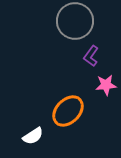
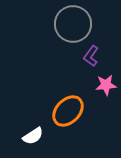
gray circle: moved 2 px left, 3 px down
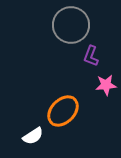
gray circle: moved 2 px left, 1 px down
purple L-shape: rotated 15 degrees counterclockwise
orange ellipse: moved 5 px left
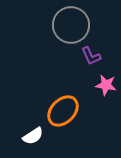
purple L-shape: rotated 45 degrees counterclockwise
pink star: rotated 15 degrees clockwise
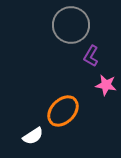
purple L-shape: rotated 55 degrees clockwise
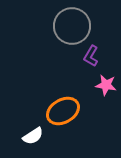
gray circle: moved 1 px right, 1 px down
orange ellipse: rotated 16 degrees clockwise
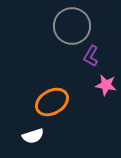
orange ellipse: moved 11 px left, 9 px up
white semicircle: rotated 15 degrees clockwise
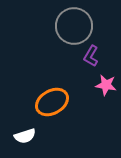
gray circle: moved 2 px right
white semicircle: moved 8 px left
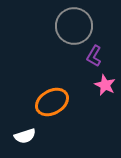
purple L-shape: moved 3 px right
pink star: moved 1 px left; rotated 15 degrees clockwise
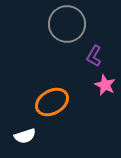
gray circle: moved 7 px left, 2 px up
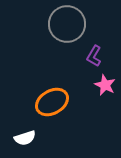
white semicircle: moved 2 px down
